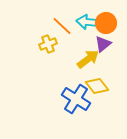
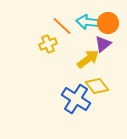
orange circle: moved 2 px right
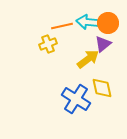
orange line: rotated 55 degrees counterclockwise
yellow diamond: moved 5 px right, 2 px down; rotated 25 degrees clockwise
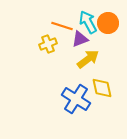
cyan arrow: rotated 55 degrees clockwise
orange line: rotated 30 degrees clockwise
purple triangle: moved 23 px left, 5 px up; rotated 18 degrees clockwise
